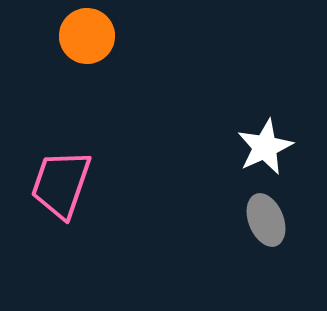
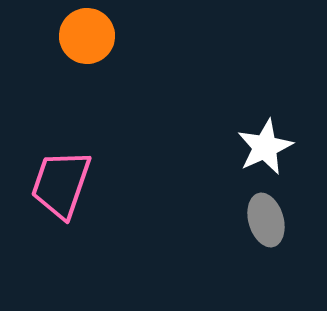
gray ellipse: rotated 6 degrees clockwise
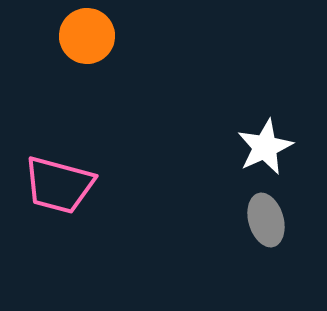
pink trapezoid: moved 2 px left, 1 px down; rotated 94 degrees counterclockwise
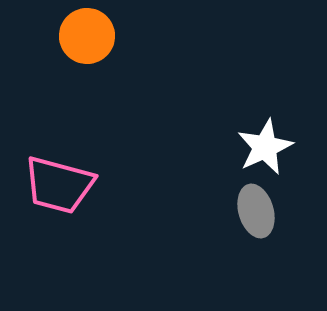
gray ellipse: moved 10 px left, 9 px up
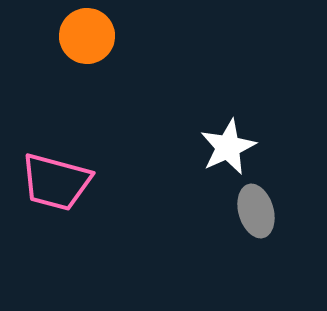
white star: moved 37 px left
pink trapezoid: moved 3 px left, 3 px up
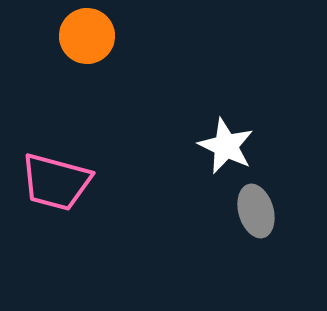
white star: moved 2 px left, 1 px up; rotated 22 degrees counterclockwise
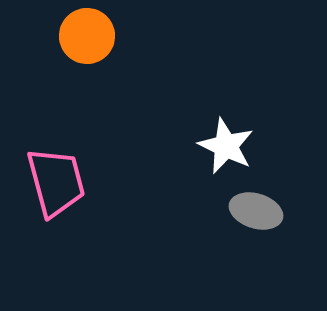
pink trapezoid: rotated 120 degrees counterclockwise
gray ellipse: rotated 57 degrees counterclockwise
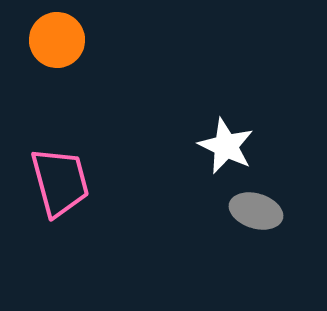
orange circle: moved 30 px left, 4 px down
pink trapezoid: moved 4 px right
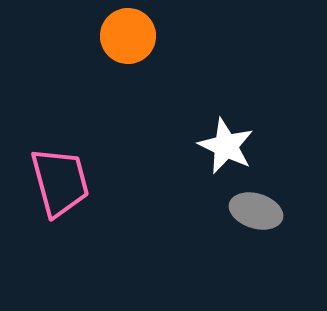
orange circle: moved 71 px right, 4 px up
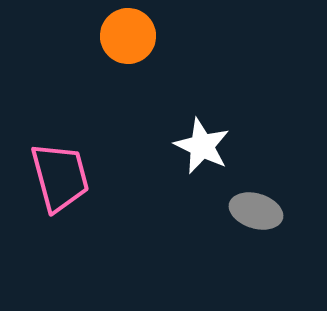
white star: moved 24 px left
pink trapezoid: moved 5 px up
